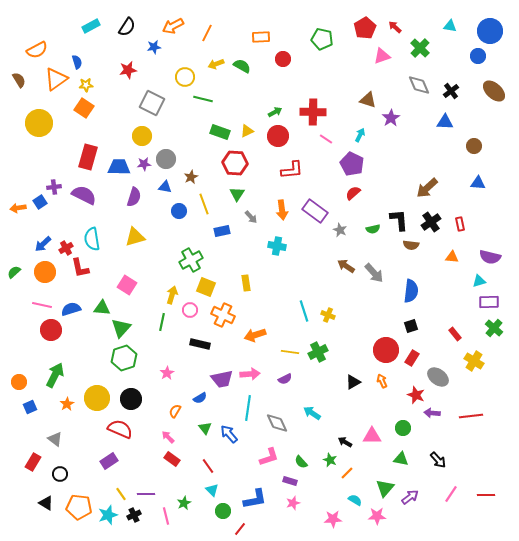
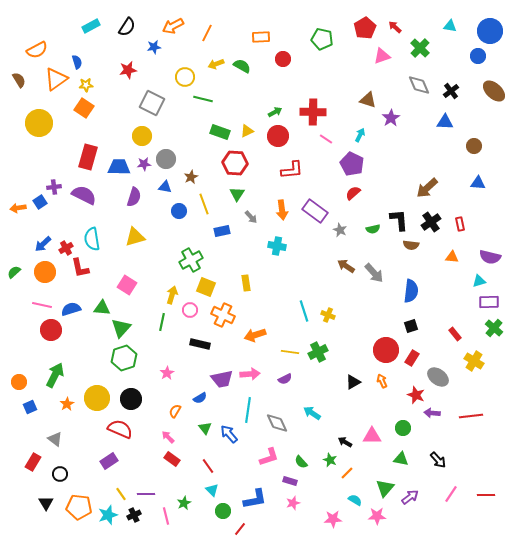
cyan line at (248, 408): moved 2 px down
black triangle at (46, 503): rotated 28 degrees clockwise
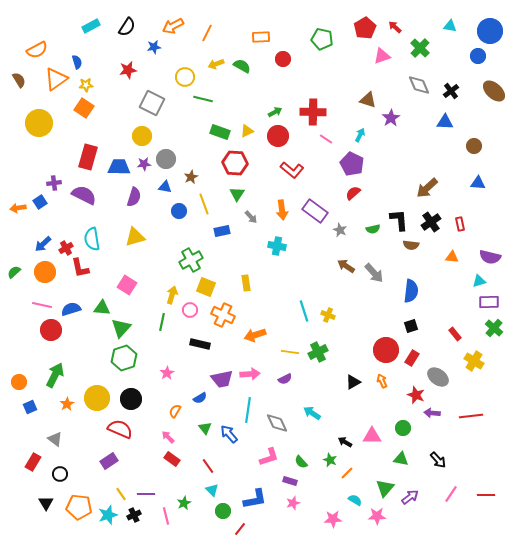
red L-shape at (292, 170): rotated 45 degrees clockwise
purple cross at (54, 187): moved 4 px up
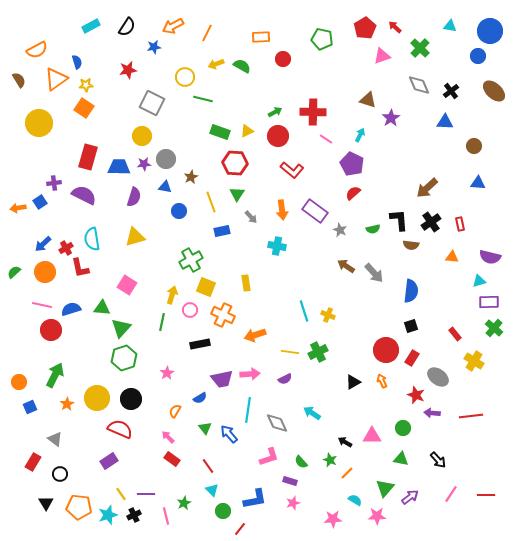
yellow line at (204, 204): moved 7 px right, 2 px up
black rectangle at (200, 344): rotated 24 degrees counterclockwise
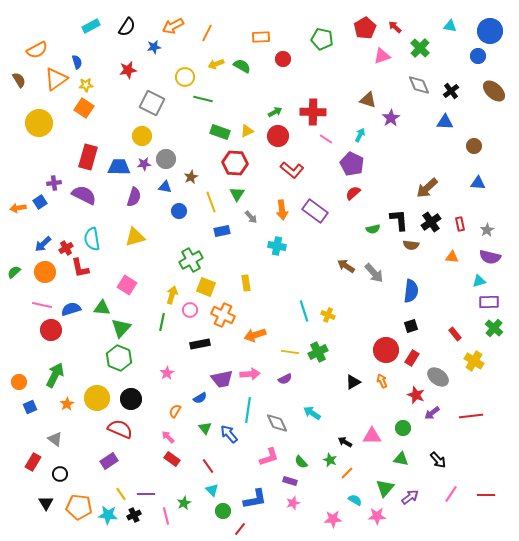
gray star at (340, 230): moved 147 px right; rotated 16 degrees clockwise
green hexagon at (124, 358): moved 5 px left; rotated 20 degrees counterclockwise
purple arrow at (432, 413): rotated 42 degrees counterclockwise
cyan star at (108, 515): rotated 24 degrees clockwise
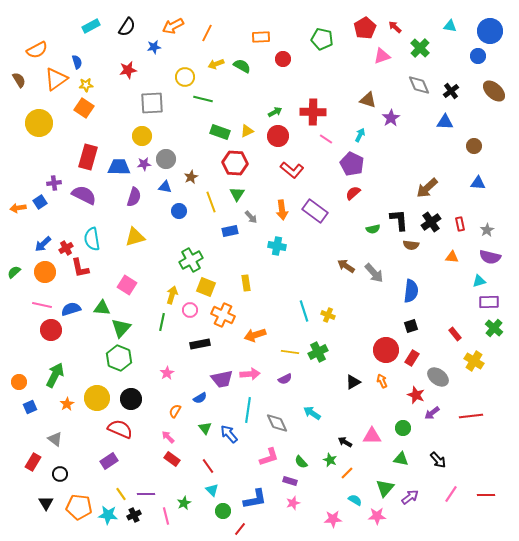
gray square at (152, 103): rotated 30 degrees counterclockwise
blue rectangle at (222, 231): moved 8 px right
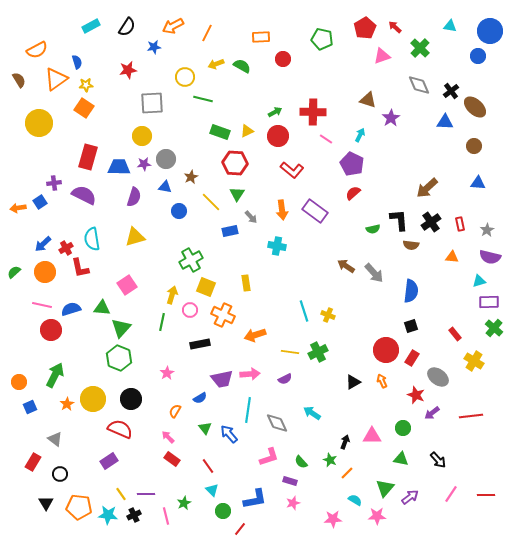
brown ellipse at (494, 91): moved 19 px left, 16 px down
yellow line at (211, 202): rotated 25 degrees counterclockwise
pink square at (127, 285): rotated 24 degrees clockwise
yellow circle at (97, 398): moved 4 px left, 1 px down
black arrow at (345, 442): rotated 80 degrees clockwise
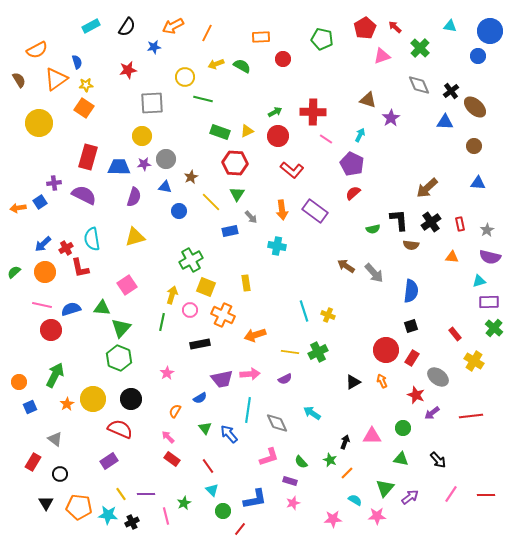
black cross at (134, 515): moved 2 px left, 7 px down
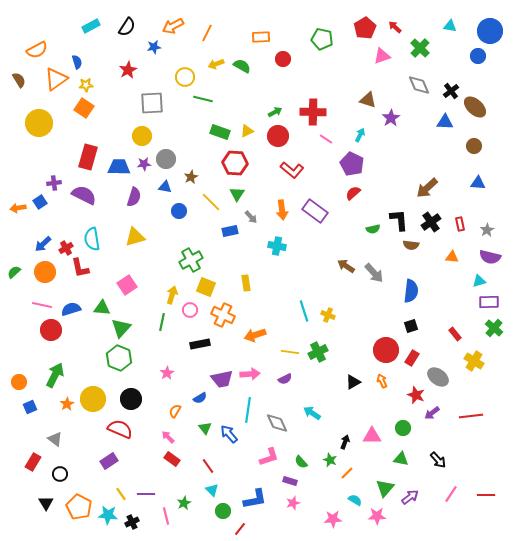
red star at (128, 70): rotated 18 degrees counterclockwise
orange pentagon at (79, 507): rotated 20 degrees clockwise
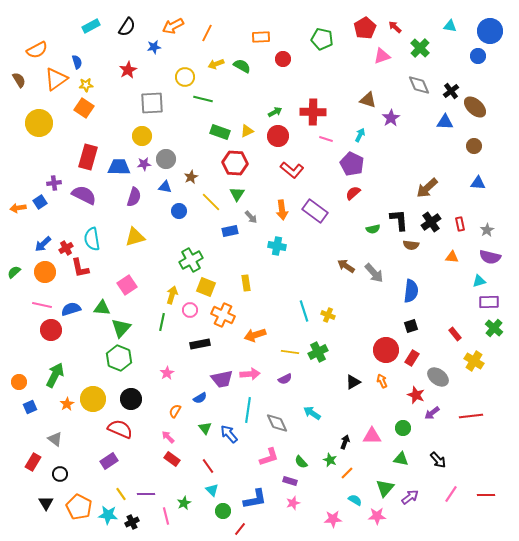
pink line at (326, 139): rotated 16 degrees counterclockwise
